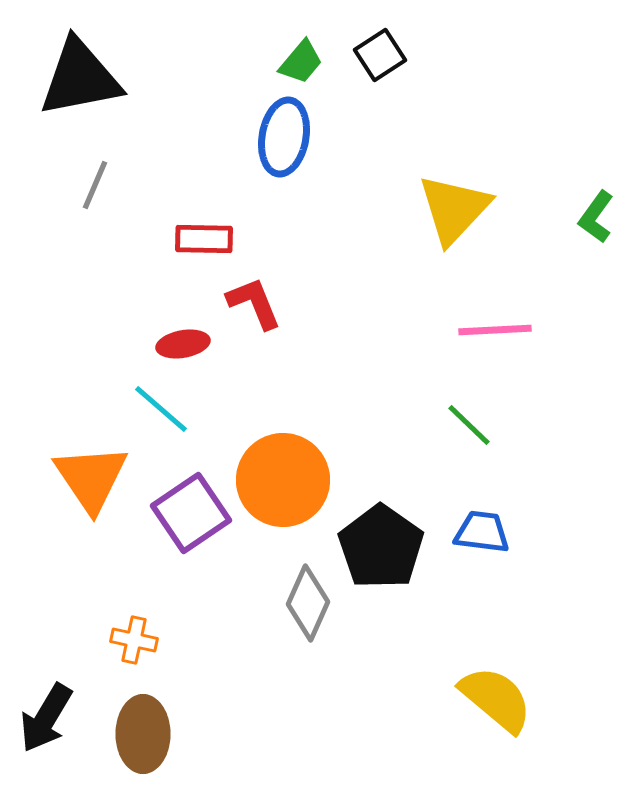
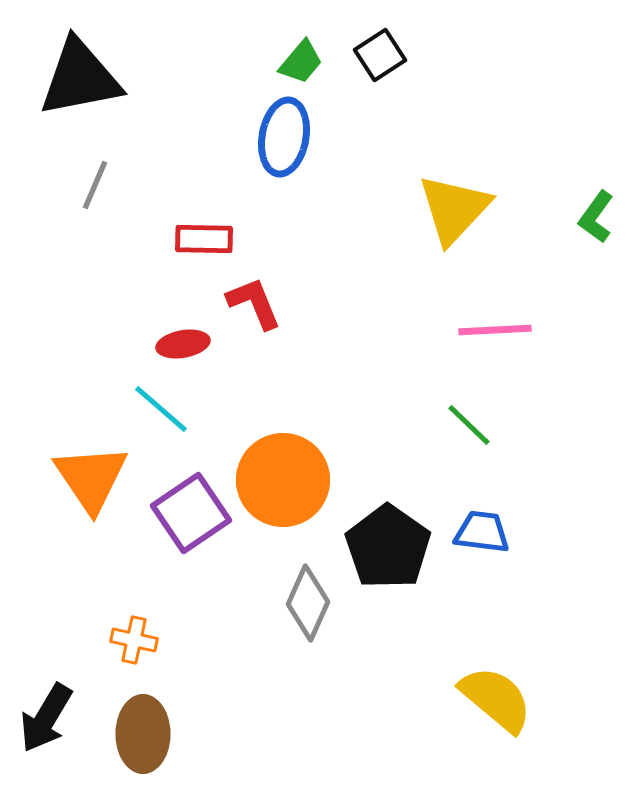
black pentagon: moved 7 px right
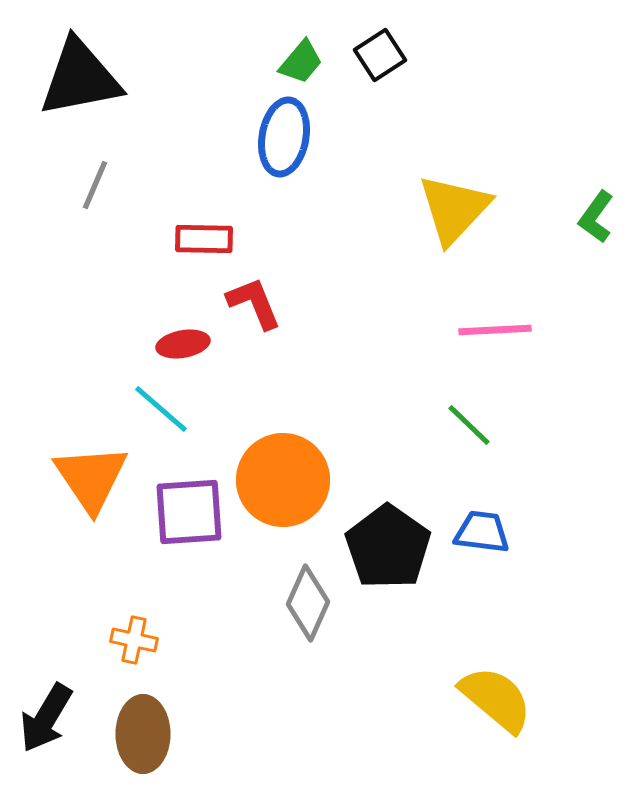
purple square: moved 2 px left, 1 px up; rotated 30 degrees clockwise
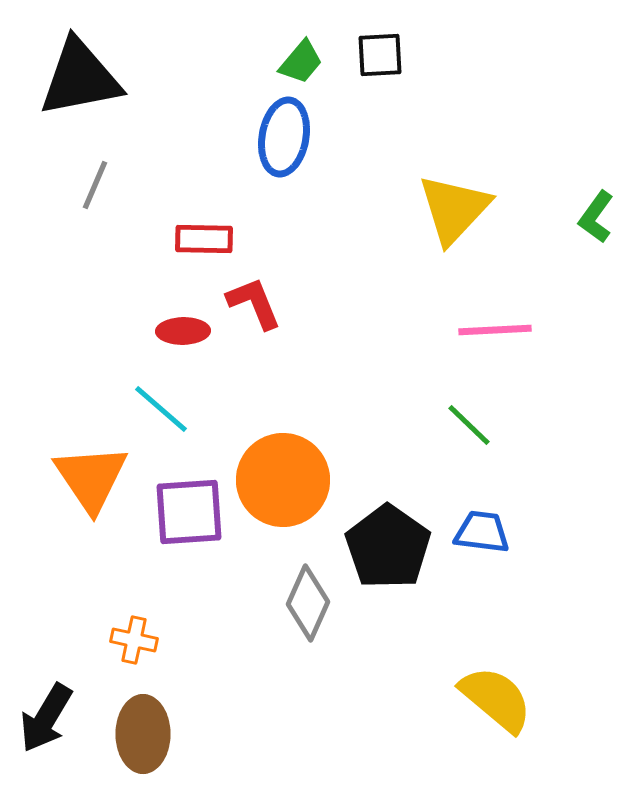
black square: rotated 30 degrees clockwise
red ellipse: moved 13 px up; rotated 9 degrees clockwise
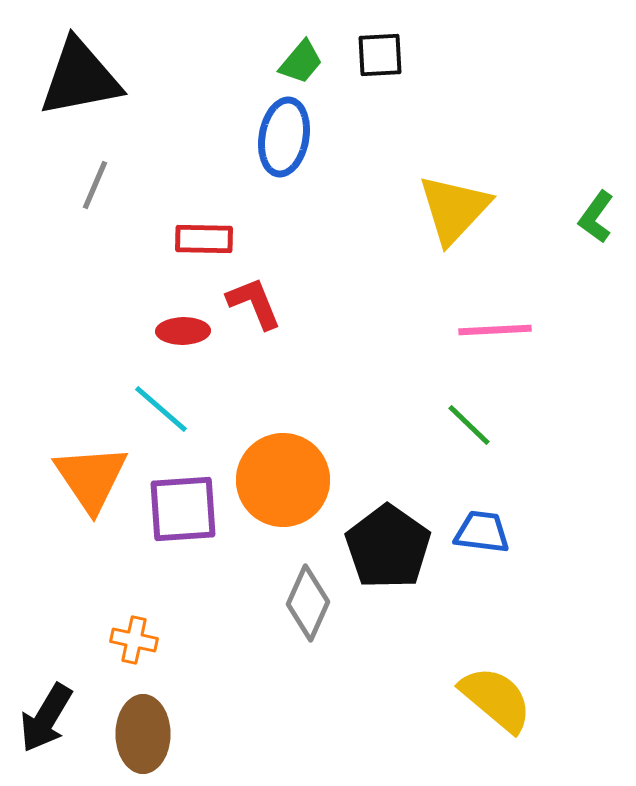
purple square: moved 6 px left, 3 px up
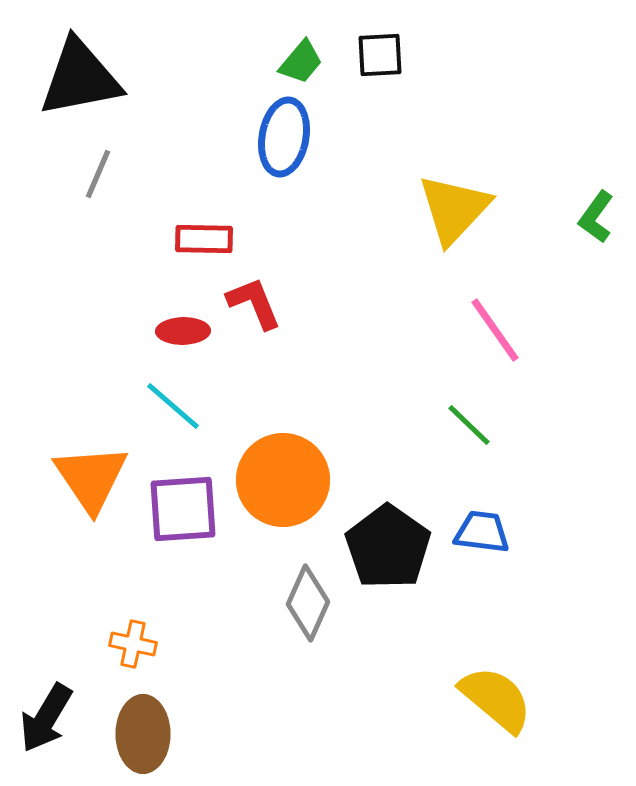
gray line: moved 3 px right, 11 px up
pink line: rotated 58 degrees clockwise
cyan line: moved 12 px right, 3 px up
orange cross: moved 1 px left, 4 px down
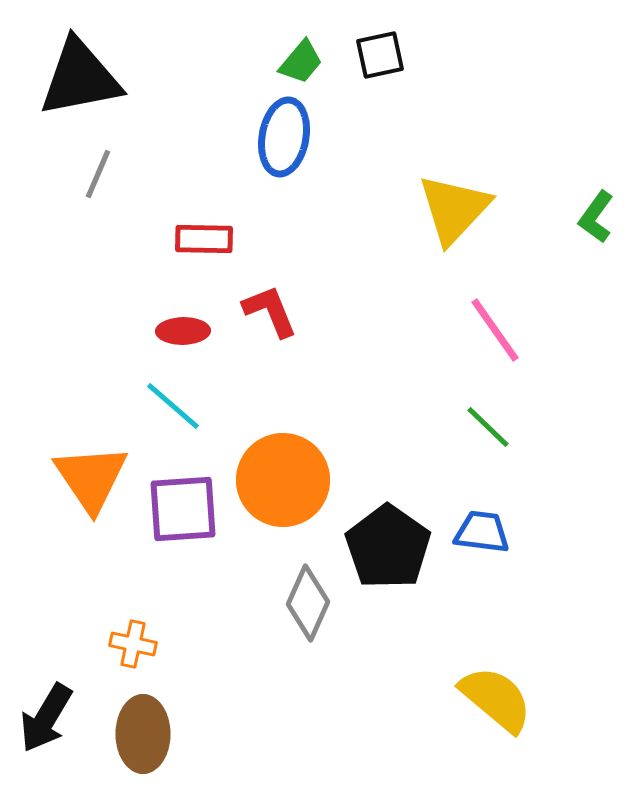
black square: rotated 9 degrees counterclockwise
red L-shape: moved 16 px right, 8 px down
green line: moved 19 px right, 2 px down
